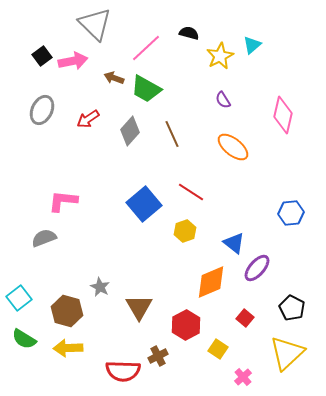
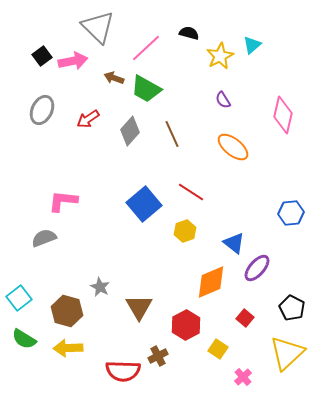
gray triangle: moved 3 px right, 3 px down
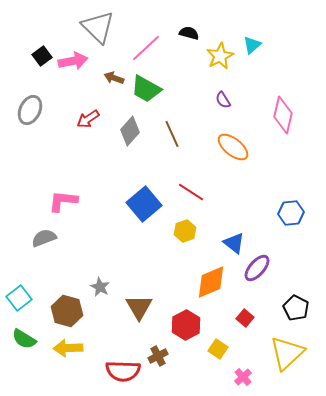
gray ellipse: moved 12 px left
black pentagon: moved 4 px right
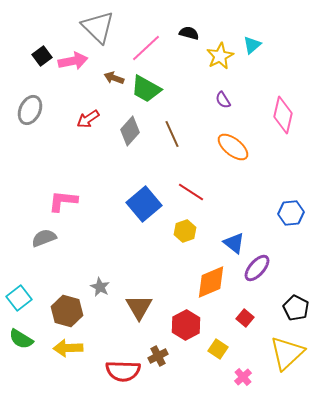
green semicircle: moved 3 px left
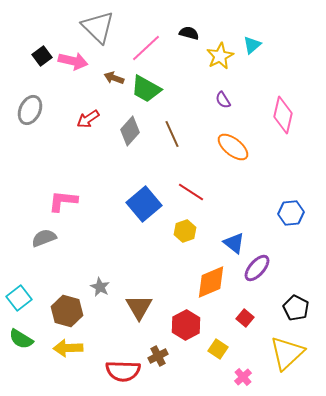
pink arrow: rotated 24 degrees clockwise
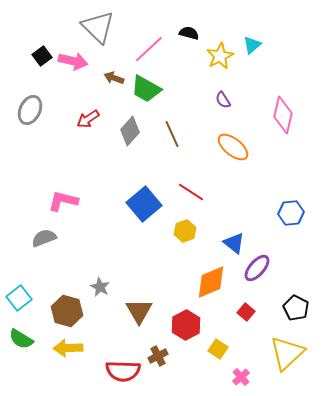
pink line: moved 3 px right, 1 px down
pink L-shape: rotated 8 degrees clockwise
brown triangle: moved 4 px down
red square: moved 1 px right, 6 px up
pink cross: moved 2 px left
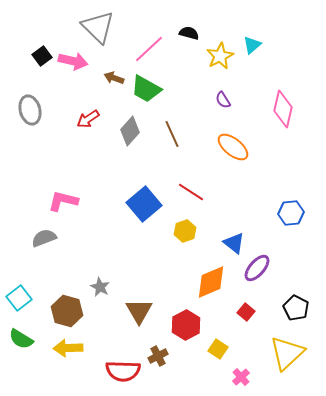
gray ellipse: rotated 40 degrees counterclockwise
pink diamond: moved 6 px up
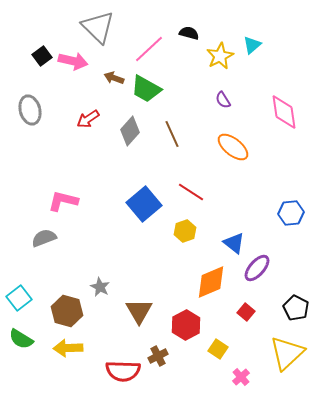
pink diamond: moved 1 px right, 3 px down; rotated 21 degrees counterclockwise
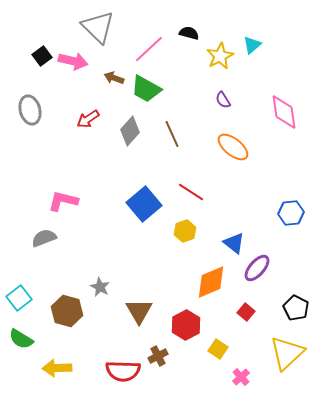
yellow arrow: moved 11 px left, 20 px down
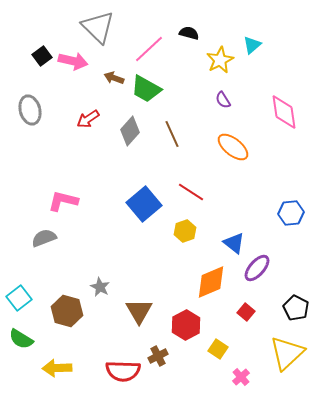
yellow star: moved 4 px down
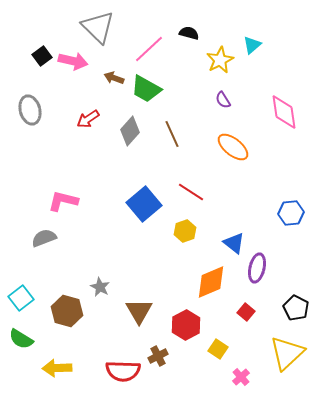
purple ellipse: rotated 28 degrees counterclockwise
cyan square: moved 2 px right
